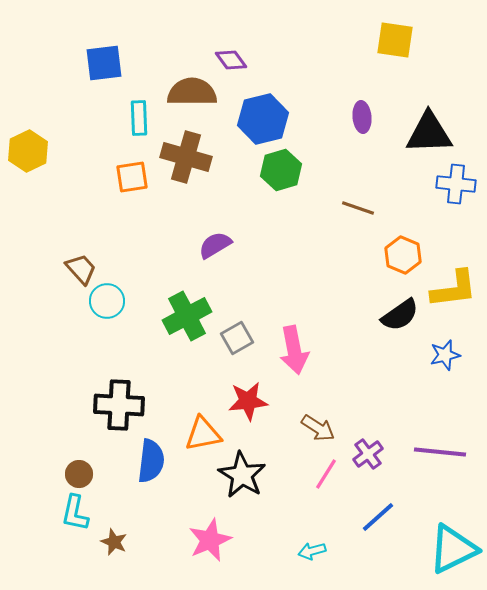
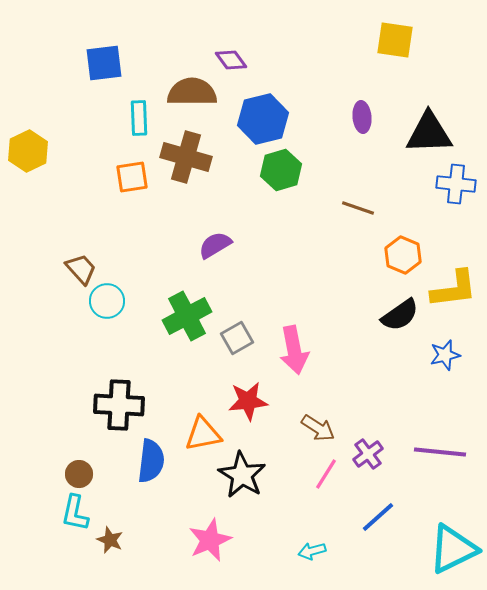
brown star: moved 4 px left, 2 px up
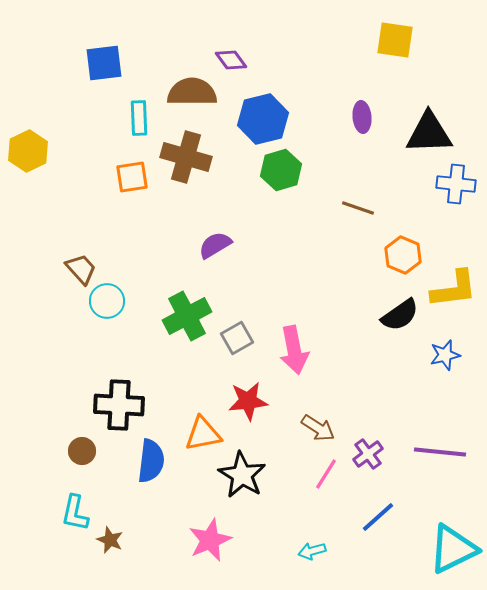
brown circle: moved 3 px right, 23 px up
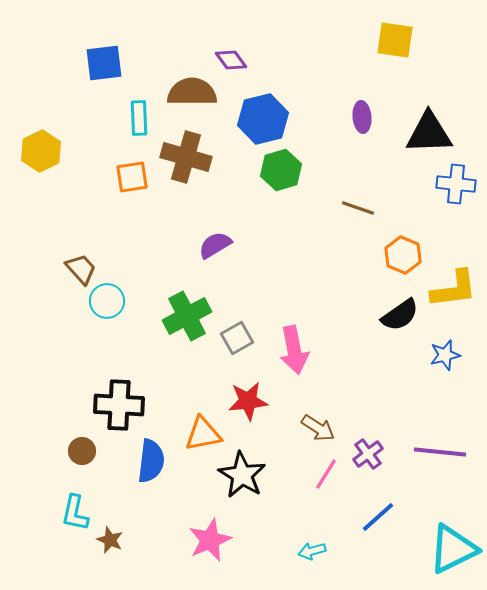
yellow hexagon: moved 13 px right
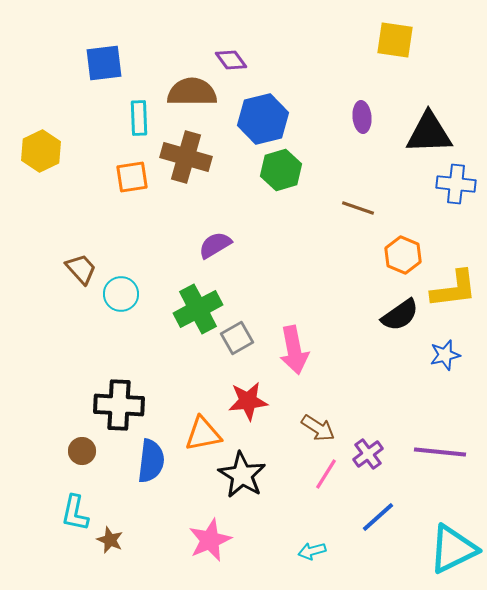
cyan circle: moved 14 px right, 7 px up
green cross: moved 11 px right, 7 px up
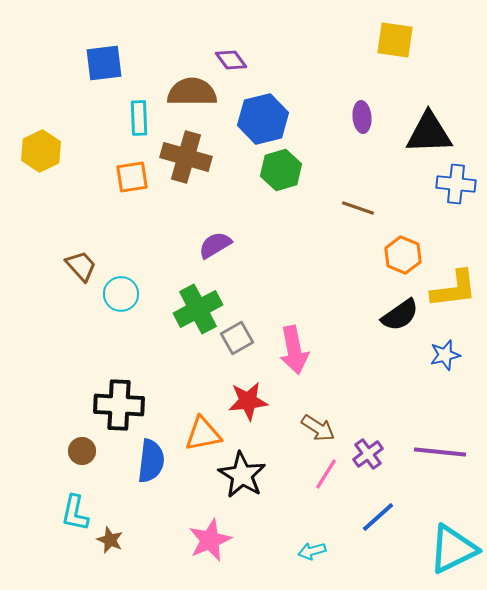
brown trapezoid: moved 3 px up
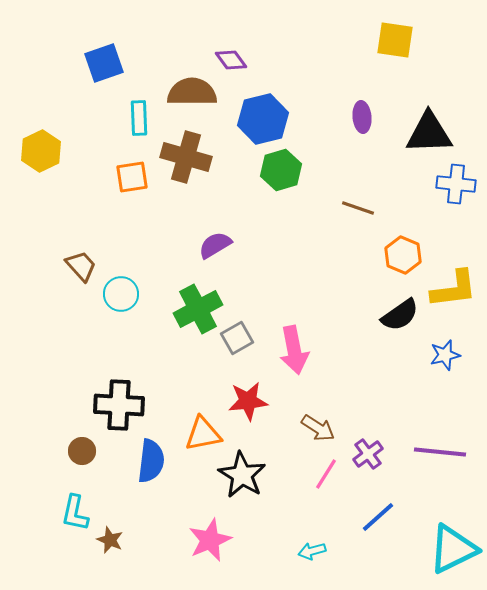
blue square: rotated 12 degrees counterclockwise
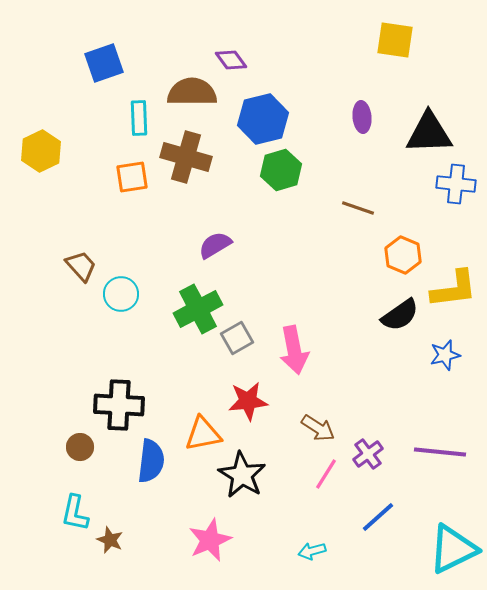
brown circle: moved 2 px left, 4 px up
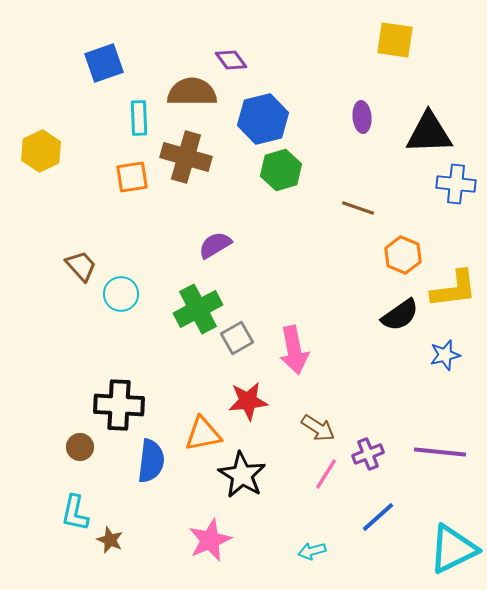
purple cross: rotated 16 degrees clockwise
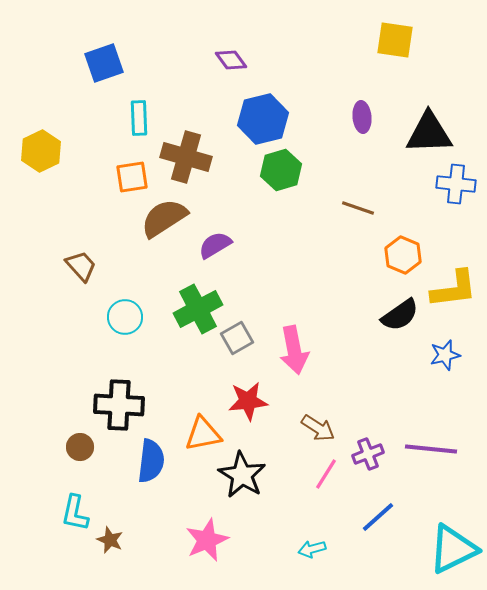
brown semicircle: moved 28 px left, 126 px down; rotated 33 degrees counterclockwise
cyan circle: moved 4 px right, 23 px down
purple line: moved 9 px left, 3 px up
pink star: moved 3 px left
cyan arrow: moved 2 px up
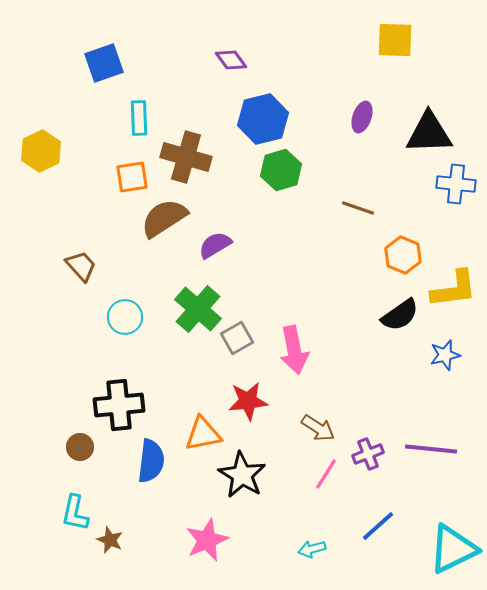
yellow square: rotated 6 degrees counterclockwise
purple ellipse: rotated 24 degrees clockwise
green cross: rotated 21 degrees counterclockwise
black cross: rotated 9 degrees counterclockwise
blue line: moved 9 px down
